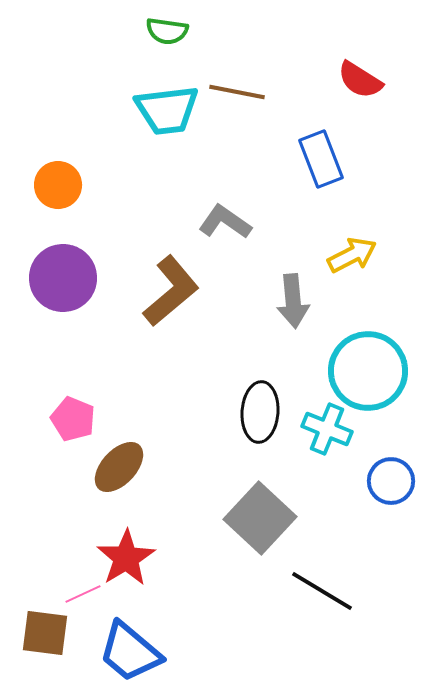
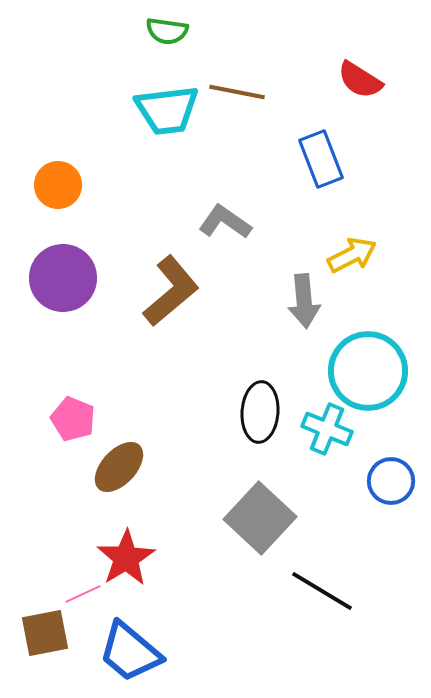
gray arrow: moved 11 px right
brown square: rotated 18 degrees counterclockwise
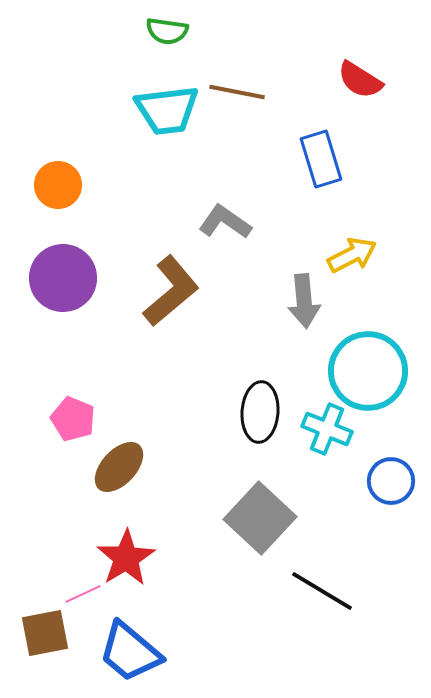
blue rectangle: rotated 4 degrees clockwise
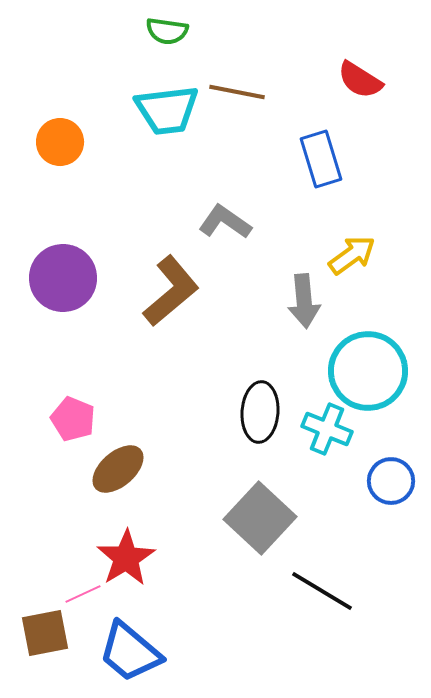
orange circle: moved 2 px right, 43 px up
yellow arrow: rotated 9 degrees counterclockwise
brown ellipse: moved 1 px left, 2 px down; rotated 6 degrees clockwise
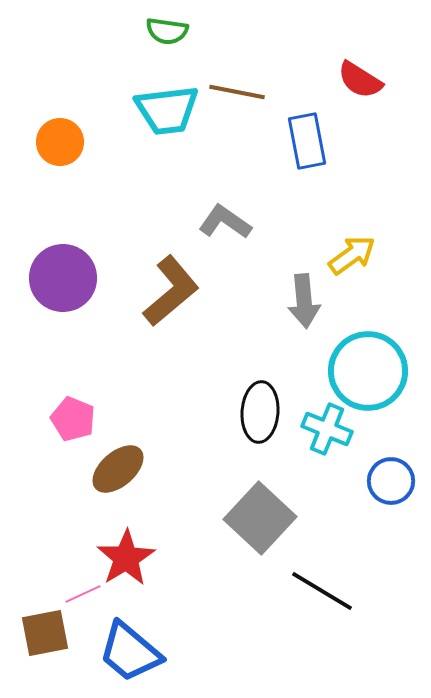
blue rectangle: moved 14 px left, 18 px up; rotated 6 degrees clockwise
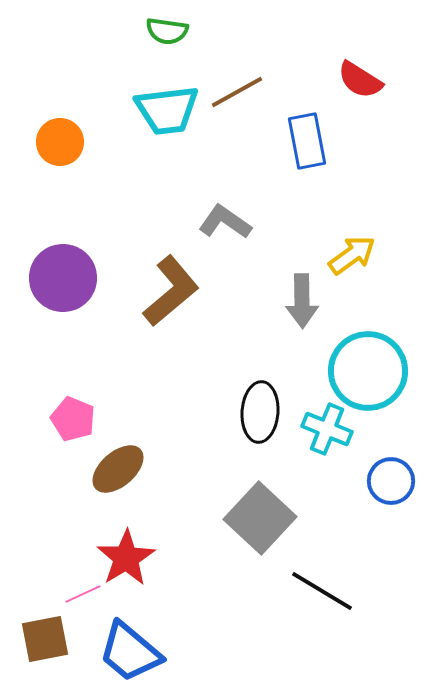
brown line: rotated 40 degrees counterclockwise
gray arrow: moved 2 px left; rotated 4 degrees clockwise
brown square: moved 6 px down
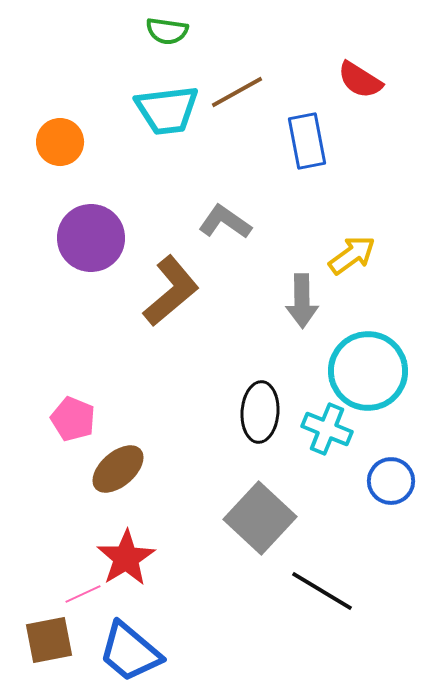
purple circle: moved 28 px right, 40 px up
brown square: moved 4 px right, 1 px down
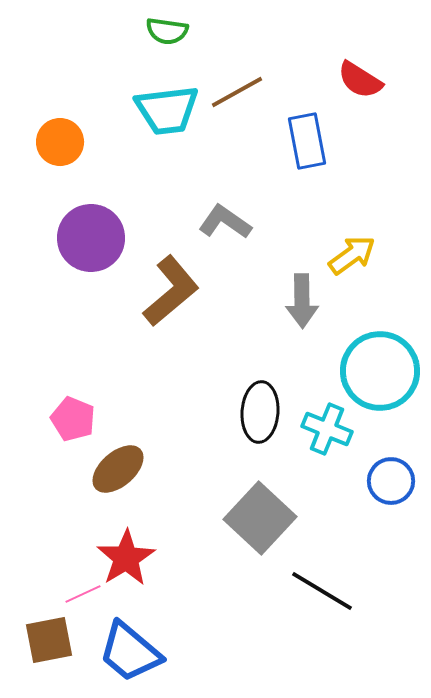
cyan circle: moved 12 px right
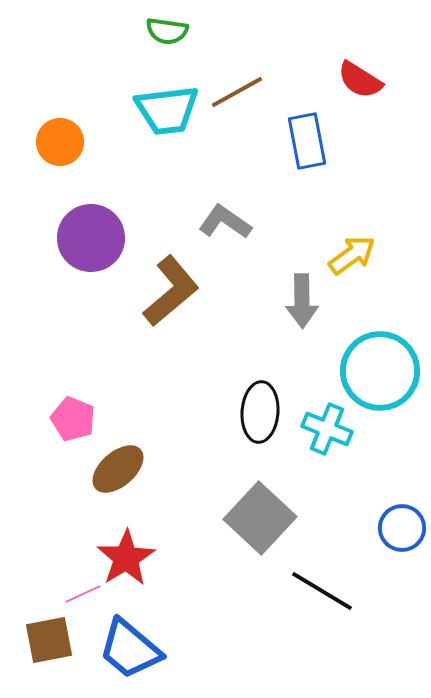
blue circle: moved 11 px right, 47 px down
blue trapezoid: moved 3 px up
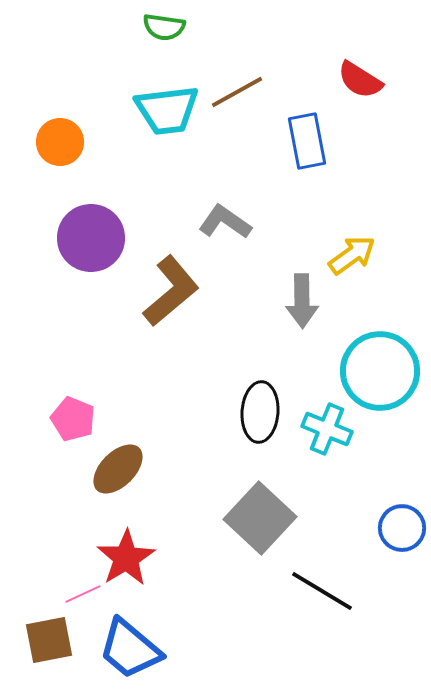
green semicircle: moved 3 px left, 4 px up
brown ellipse: rotated 4 degrees counterclockwise
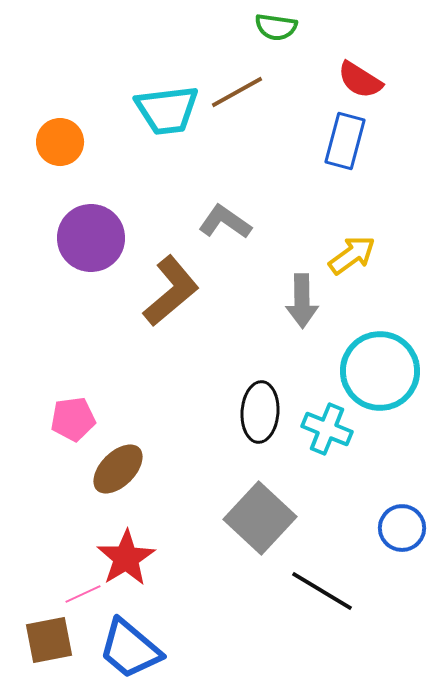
green semicircle: moved 112 px right
blue rectangle: moved 38 px right; rotated 26 degrees clockwise
pink pentagon: rotated 30 degrees counterclockwise
